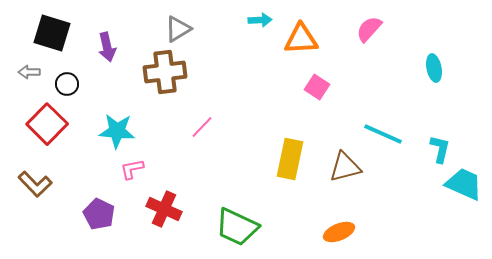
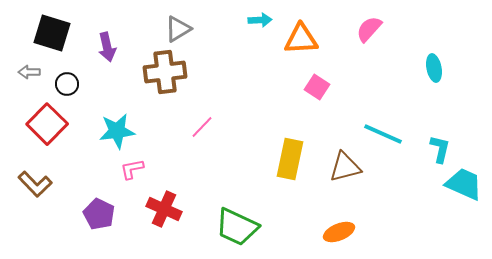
cyan star: rotated 12 degrees counterclockwise
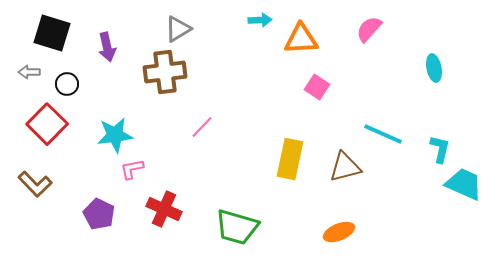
cyan star: moved 2 px left, 4 px down
green trapezoid: rotated 9 degrees counterclockwise
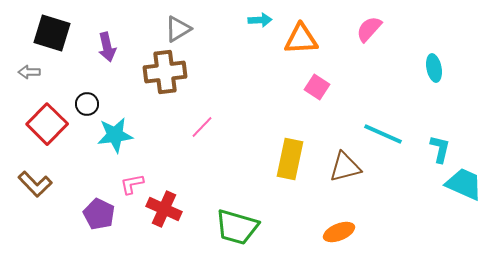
black circle: moved 20 px right, 20 px down
pink L-shape: moved 15 px down
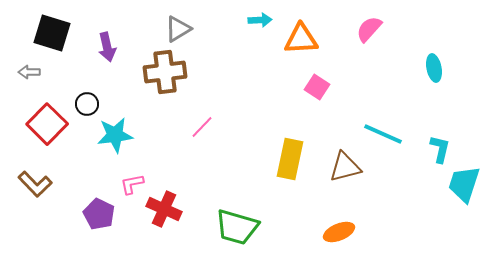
cyan trapezoid: rotated 96 degrees counterclockwise
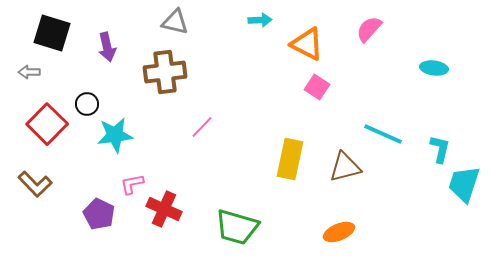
gray triangle: moved 3 px left, 7 px up; rotated 44 degrees clockwise
orange triangle: moved 6 px right, 5 px down; rotated 30 degrees clockwise
cyan ellipse: rotated 72 degrees counterclockwise
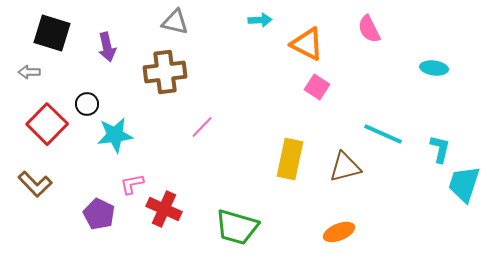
pink semicircle: rotated 68 degrees counterclockwise
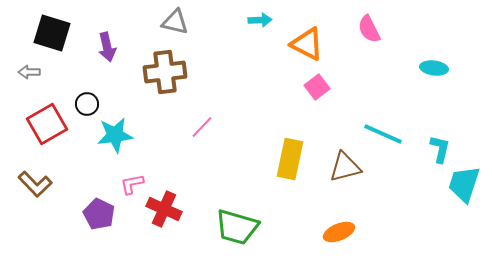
pink square: rotated 20 degrees clockwise
red square: rotated 15 degrees clockwise
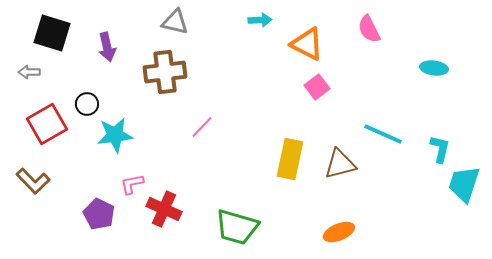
brown triangle: moved 5 px left, 3 px up
brown L-shape: moved 2 px left, 3 px up
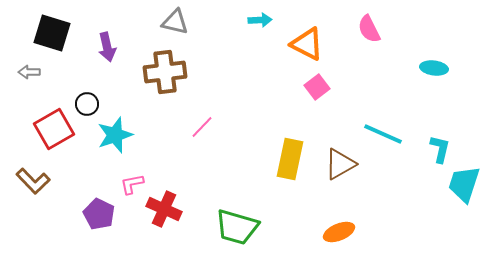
red square: moved 7 px right, 5 px down
cyan star: rotated 12 degrees counterclockwise
brown triangle: rotated 16 degrees counterclockwise
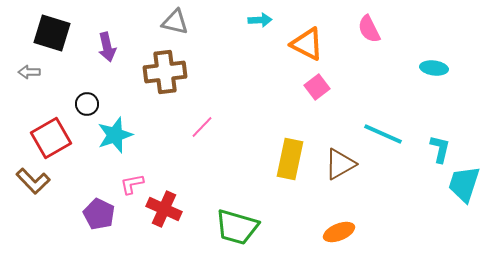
red square: moved 3 px left, 9 px down
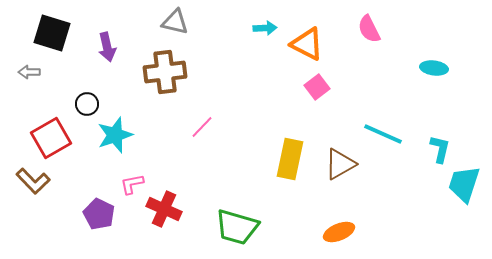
cyan arrow: moved 5 px right, 8 px down
